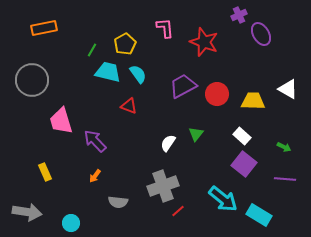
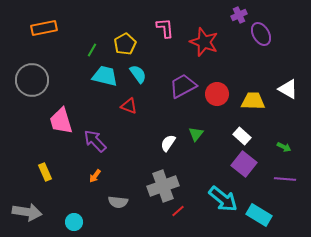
cyan trapezoid: moved 3 px left, 4 px down
cyan circle: moved 3 px right, 1 px up
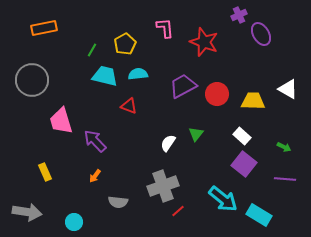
cyan semicircle: rotated 60 degrees counterclockwise
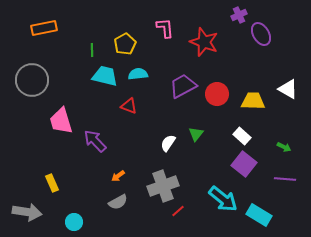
green line: rotated 32 degrees counterclockwise
yellow rectangle: moved 7 px right, 11 px down
orange arrow: moved 23 px right; rotated 16 degrees clockwise
gray semicircle: rotated 36 degrees counterclockwise
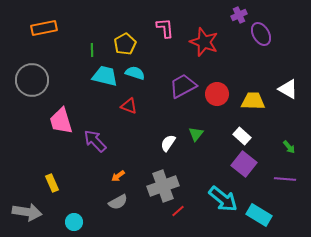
cyan semicircle: moved 3 px left, 1 px up; rotated 24 degrees clockwise
green arrow: moved 5 px right; rotated 24 degrees clockwise
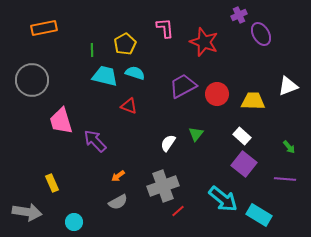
white triangle: moved 3 px up; rotated 50 degrees counterclockwise
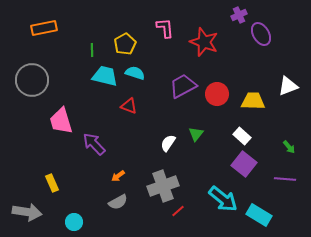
purple arrow: moved 1 px left, 3 px down
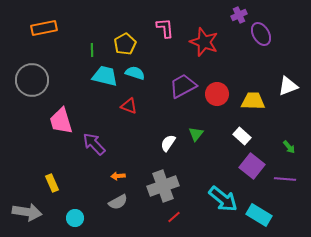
purple square: moved 8 px right, 2 px down
orange arrow: rotated 32 degrees clockwise
red line: moved 4 px left, 6 px down
cyan circle: moved 1 px right, 4 px up
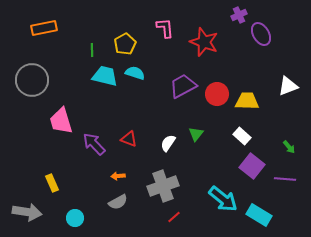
yellow trapezoid: moved 6 px left
red triangle: moved 33 px down
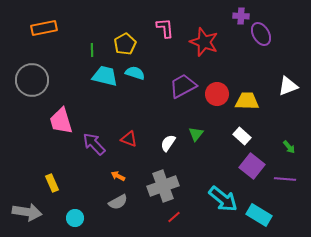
purple cross: moved 2 px right, 1 px down; rotated 28 degrees clockwise
orange arrow: rotated 32 degrees clockwise
